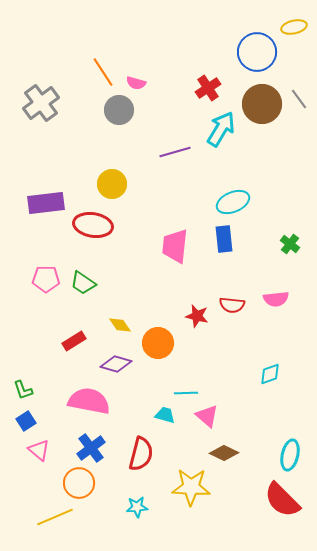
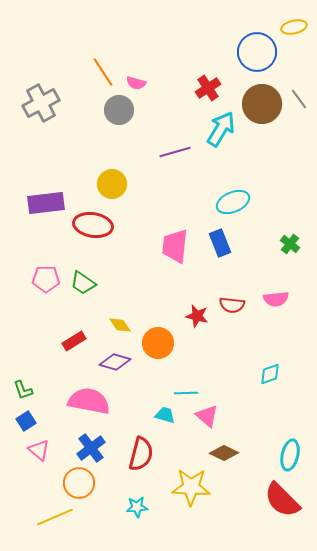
gray cross at (41, 103): rotated 9 degrees clockwise
blue rectangle at (224, 239): moved 4 px left, 4 px down; rotated 16 degrees counterclockwise
purple diamond at (116, 364): moved 1 px left, 2 px up
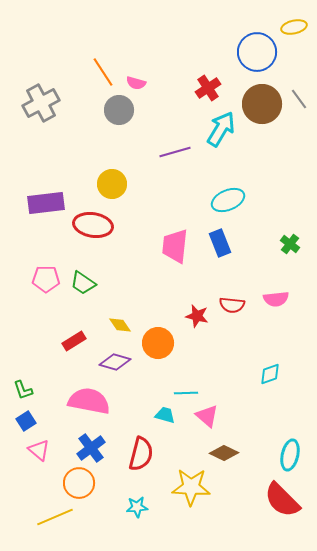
cyan ellipse at (233, 202): moved 5 px left, 2 px up
